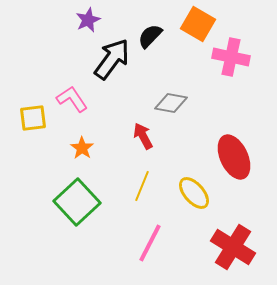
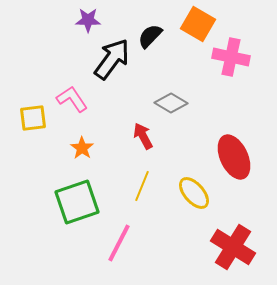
purple star: rotated 25 degrees clockwise
gray diamond: rotated 20 degrees clockwise
green square: rotated 24 degrees clockwise
pink line: moved 31 px left
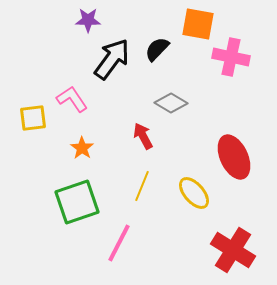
orange square: rotated 20 degrees counterclockwise
black semicircle: moved 7 px right, 13 px down
red cross: moved 3 px down
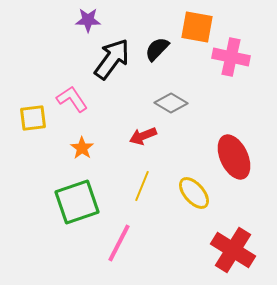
orange square: moved 1 px left, 3 px down
red arrow: rotated 84 degrees counterclockwise
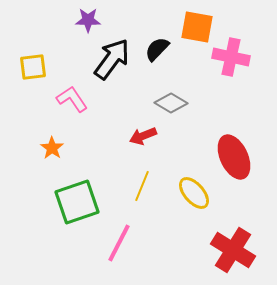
yellow square: moved 51 px up
orange star: moved 30 px left
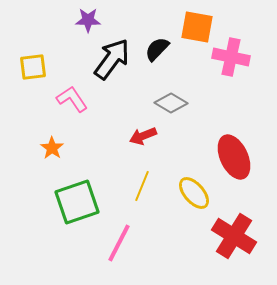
red cross: moved 1 px right, 14 px up
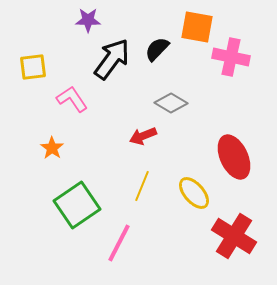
green square: moved 3 px down; rotated 15 degrees counterclockwise
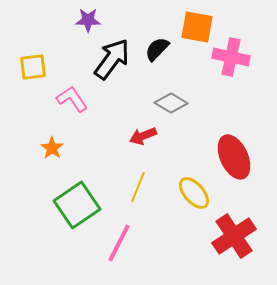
yellow line: moved 4 px left, 1 px down
red cross: rotated 24 degrees clockwise
